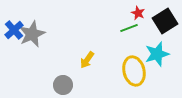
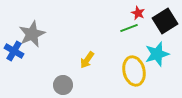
blue cross: moved 21 px down; rotated 18 degrees counterclockwise
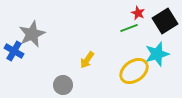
yellow ellipse: rotated 68 degrees clockwise
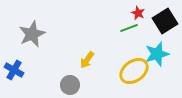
blue cross: moved 19 px down
gray circle: moved 7 px right
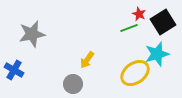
red star: moved 1 px right, 1 px down
black square: moved 2 px left, 1 px down
gray star: rotated 12 degrees clockwise
yellow ellipse: moved 1 px right, 2 px down
gray circle: moved 3 px right, 1 px up
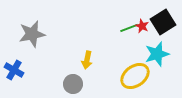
red star: moved 3 px right, 12 px down
yellow arrow: rotated 24 degrees counterclockwise
yellow ellipse: moved 3 px down
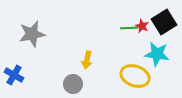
black square: moved 1 px right
green line: rotated 18 degrees clockwise
cyan star: rotated 25 degrees clockwise
blue cross: moved 5 px down
yellow ellipse: rotated 56 degrees clockwise
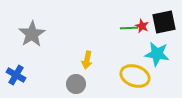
black square: rotated 20 degrees clockwise
gray star: rotated 20 degrees counterclockwise
blue cross: moved 2 px right
gray circle: moved 3 px right
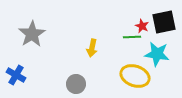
green line: moved 3 px right, 9 px down
yellow arrow: moved 5 px right, 12 px up
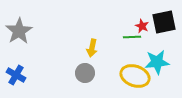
gray star: moved 13 px left, 3 px up
cyan star: moved 8 px down; rotated 15 degrees counterclockwise
gray circle: moved 9 px right, 11 px up
